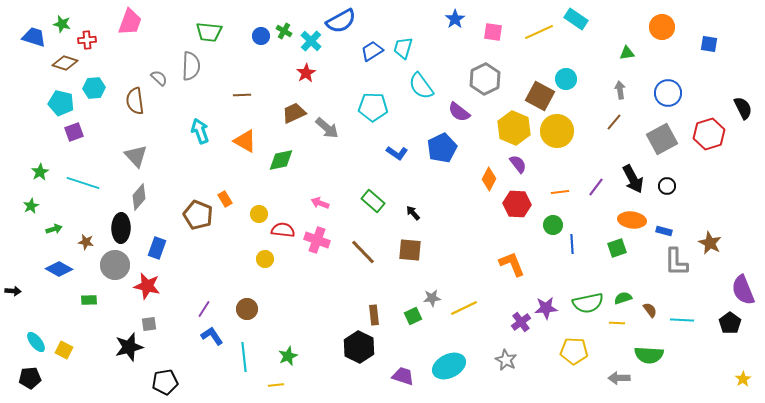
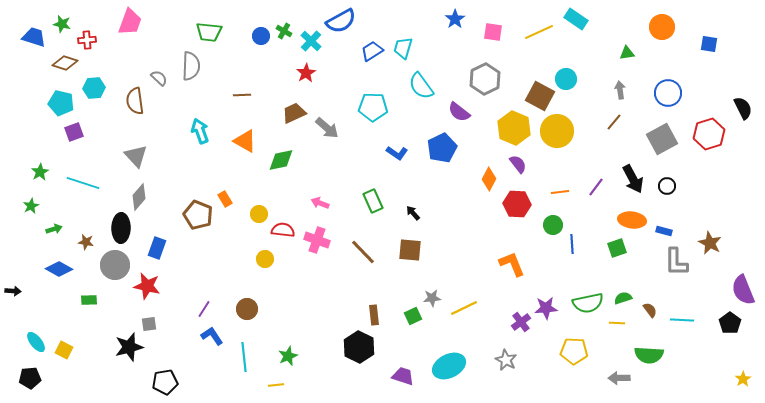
green rectangle at (373, 201): rotated 25 degrees clockwise
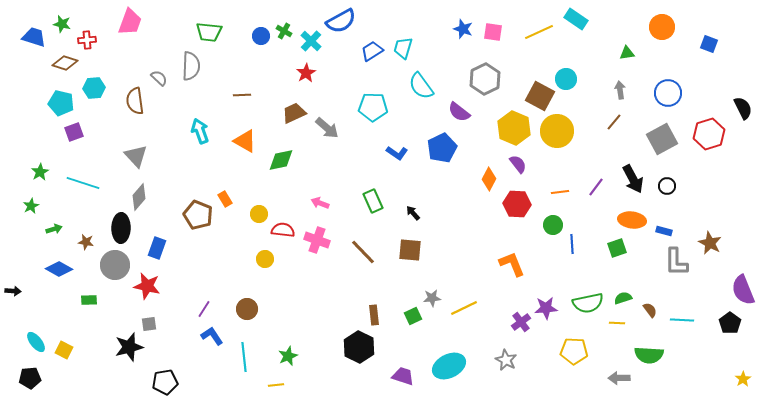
blue star at (455, 19): moved 8 px right, 10 px down; rotated 18 degrees counterclockwise
blue square at (709, 44): rotated 12 degrees clockwise
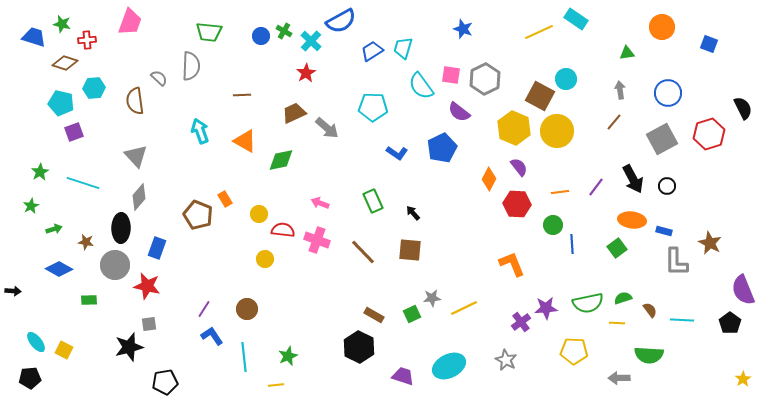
pink square at (493, 32): moved 42 px left, 43 px down
purple semicircle at (518, 164): moved 1 px right, 3 px down
green square at (617, 248): rotated 18 degrees counterclockwise
brown rectangle at (374, 315): rotated 54 degrees counterclockwise
green square at (413, 316): moved 1 px left, 2 px up
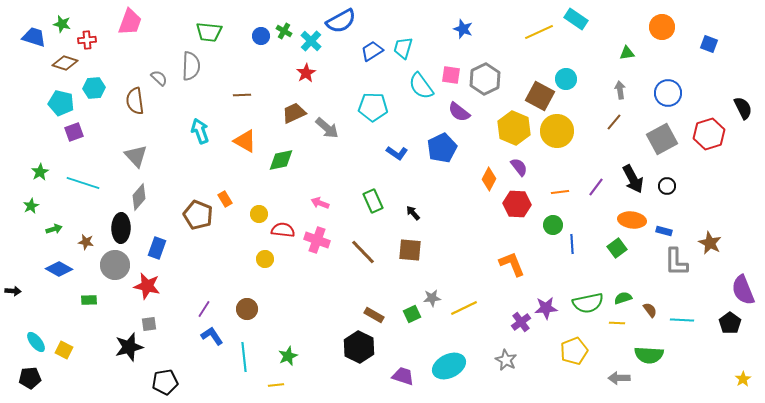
yellow pentagon at (574, 351): rotated 24 degrees counterclockwise
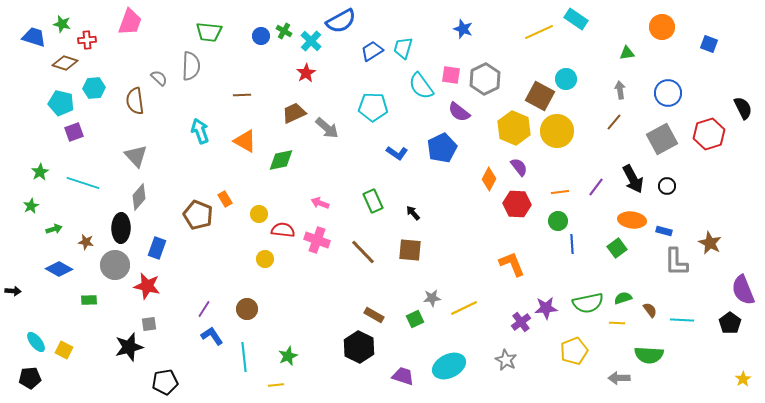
green circle at (553, 225): moved 5 px right, 4 px up
green square at (412, 314): moved 3 px right, 5 px down
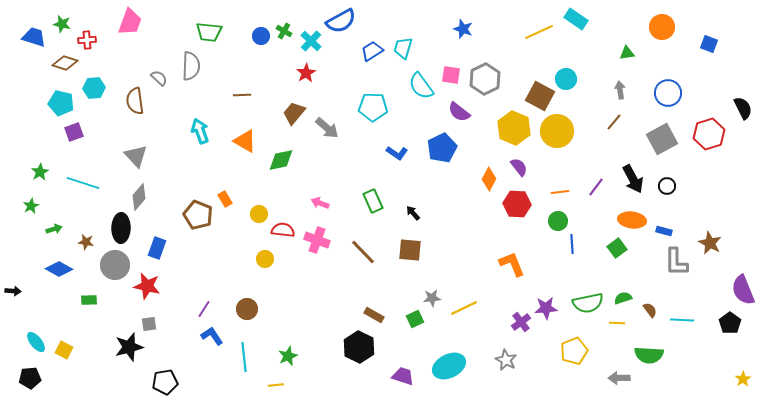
brown trapezoid at (294, 113): rotated 25 degrees counterclockwise
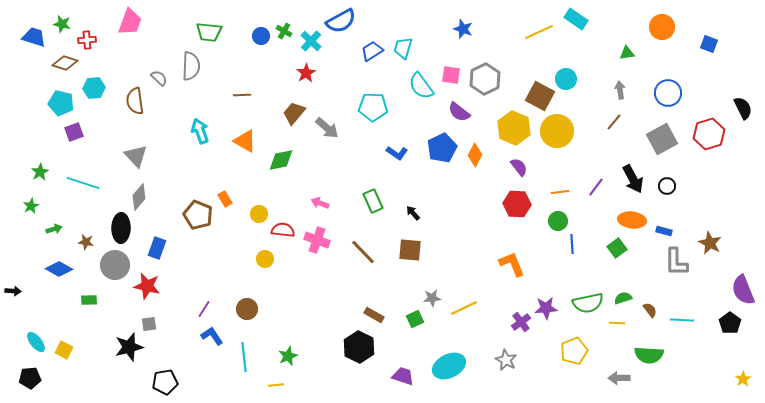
orange diamond at (489, 179): moved 14 px left, 24 px up
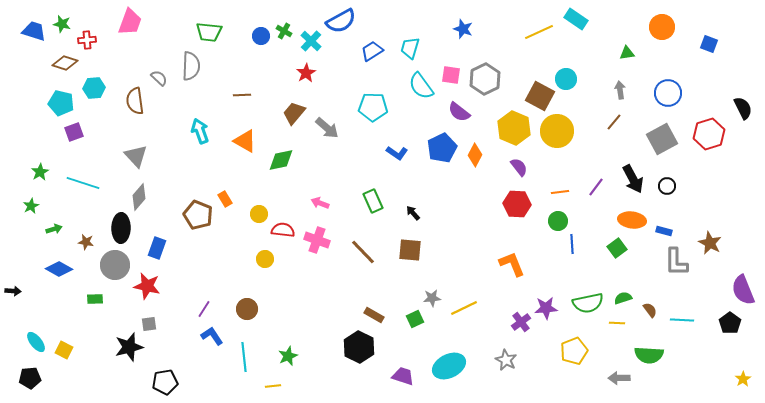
blue trapezoid at (34, 37): moved 6 px up
cyan trapezoid at (403, 48): moved 7 px right
green rectangle at (89, 300): moved 6 px right, 1 px up
yellow line at (276, 385): moved 3 px left, 1 px down
